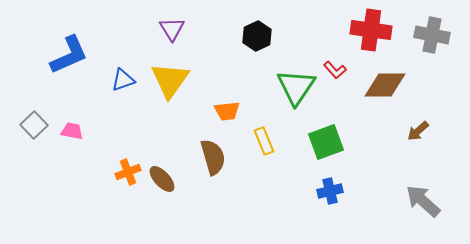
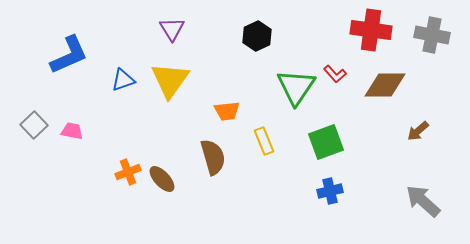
red L-shape: moved 4 px down
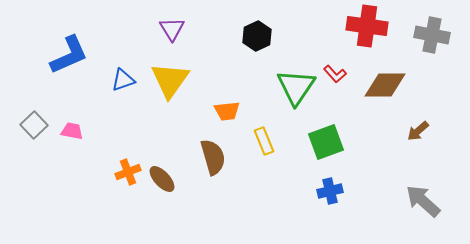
red cross: moved 4 px left, 4 px up
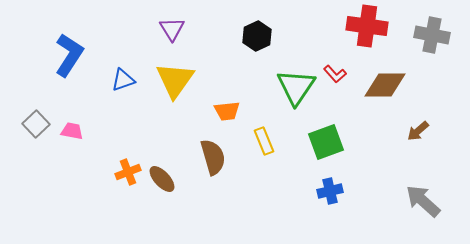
blue L-shape: rotated 33 degrees counterclockwise
yellow triangle: moved 5 px right
gray square: moved 2 px right, 1 px up
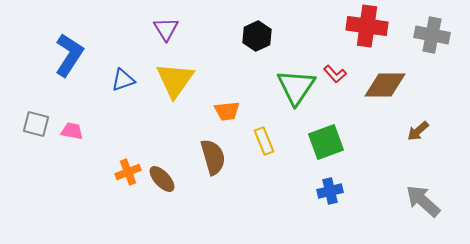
purple triangle: moved 6 px left
gray square: rotated 32 degrees counterclockwise
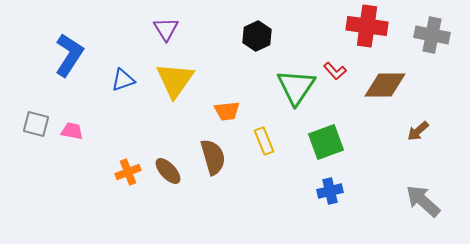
red L-shape: moved 3 px up
brown ellipse: moved 6 px right, 8 px up
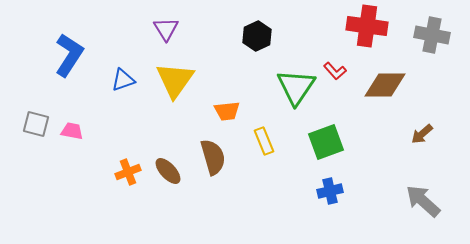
brown arrow: moved 4 px right, 3 px down
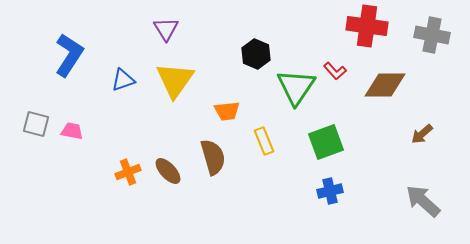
black hexagon: moved 1 px left, 18 px down; rotated 12 degrees counterclockwise
